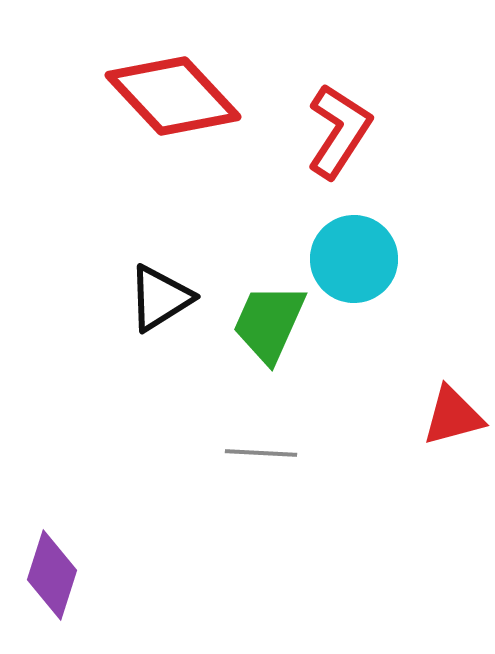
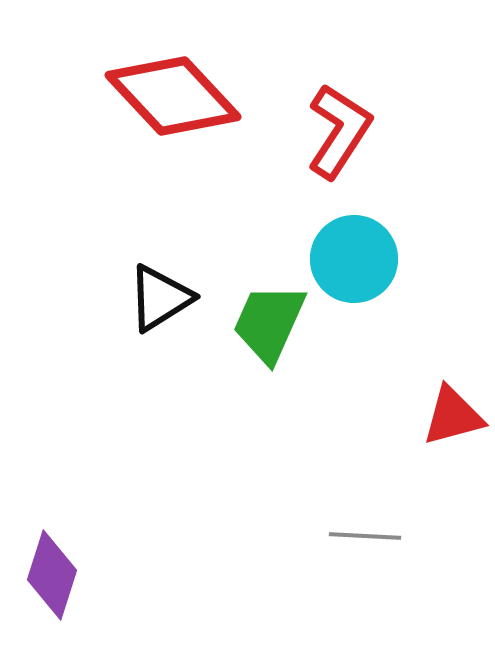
gray line: moved 104 px right, 83 px down
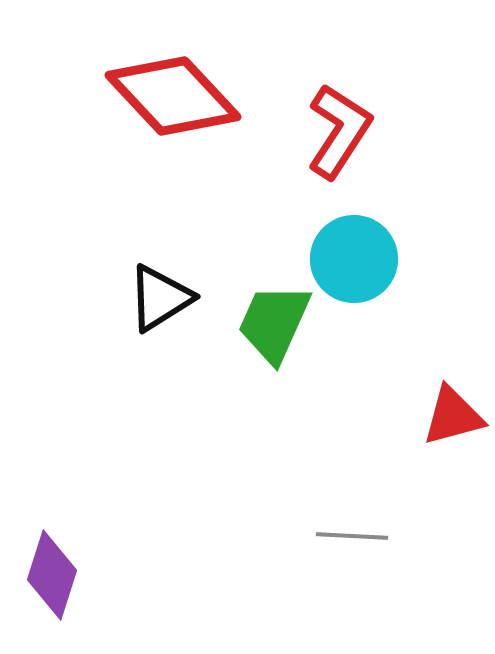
green trapezoid: moved 5 px right
gray line: moved 13 px left
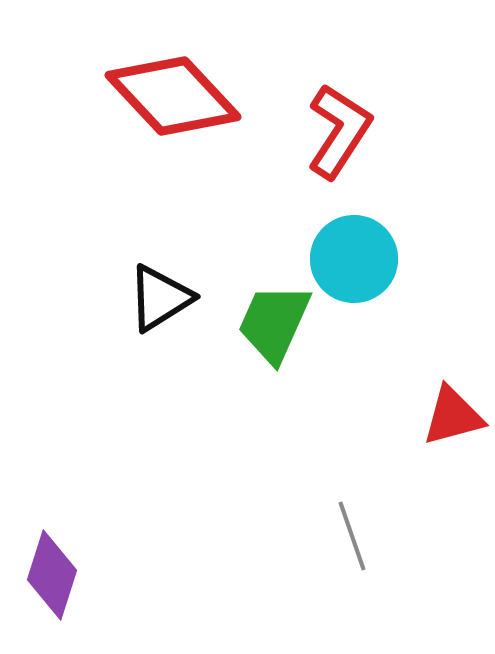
gray line: rotated 68 degrees clockwise
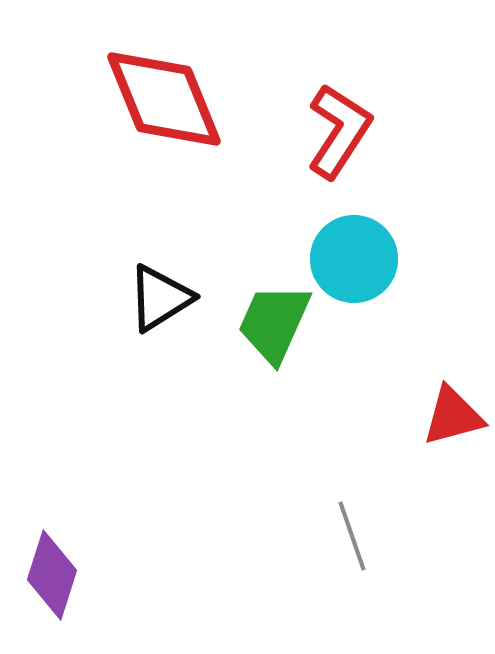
red diamond: moved 9 px left, 3 px down; rotated 21 degrees clockwise
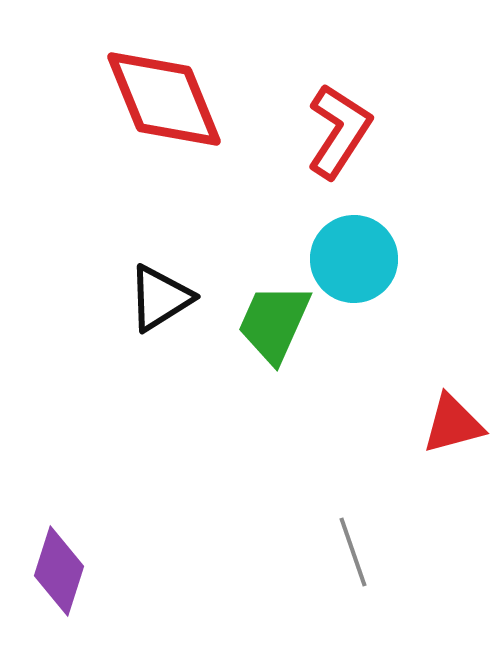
red triangle: moved 8 px down
gray line: moved 1 px right, 16 px down
purple diamond: moved 7 px right, 4 px up
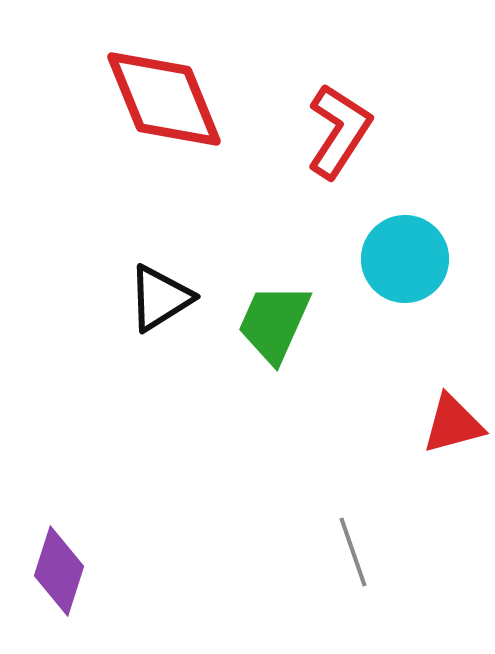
cyan circle: moved 51 px right
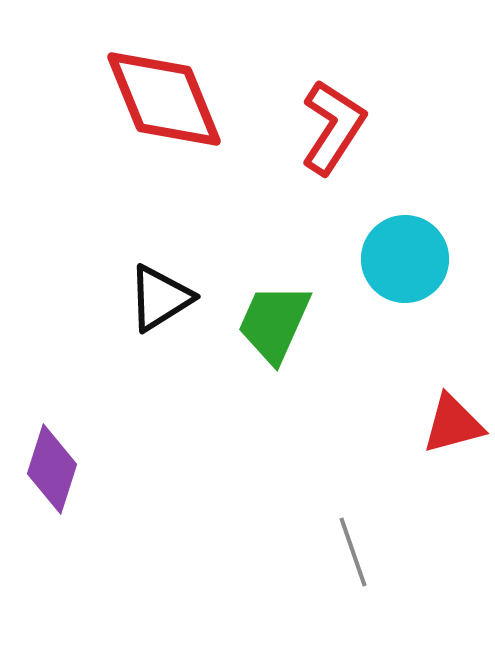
red L-shape: moved 6 px left, 4 px up
purple diamond: moved 7 px left, 102 px up
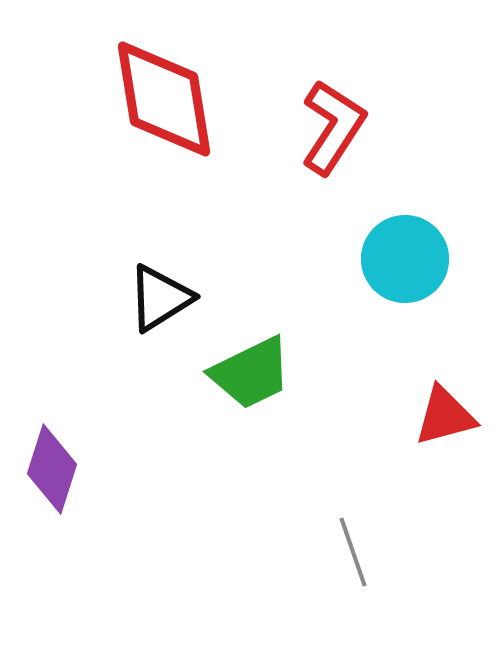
red diamond: rotated 13 degrees clockwise
green trapezoid: moved 23 px left, 50 px down; rotated 140 degrees counterclockwise
red triangle: moved 8 px left, 8 px up
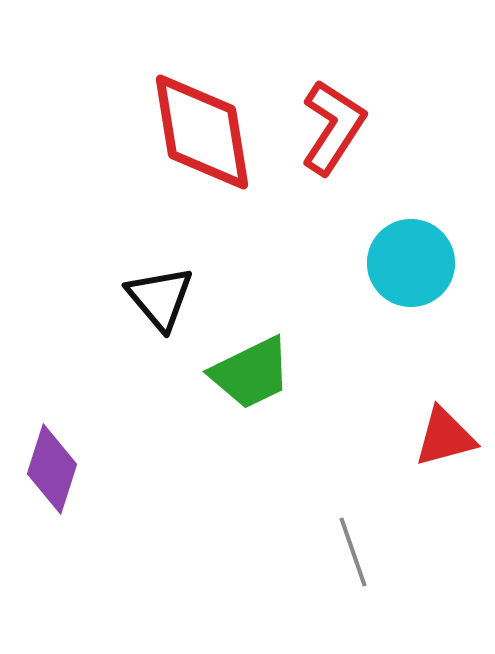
red diamond: moved 38 px right, 33 px down
cyan circle: moved 6 px right, 4 px down
black triangle: rotated 38 degrees counterclockwise
red triangle: moved 21 px down
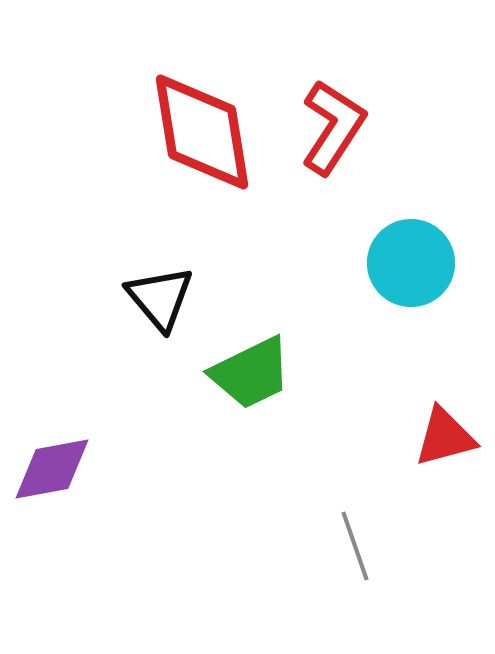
purple diamond: rotated 62 degrees clockwise
gray line: moved 2 px right, 6 px up
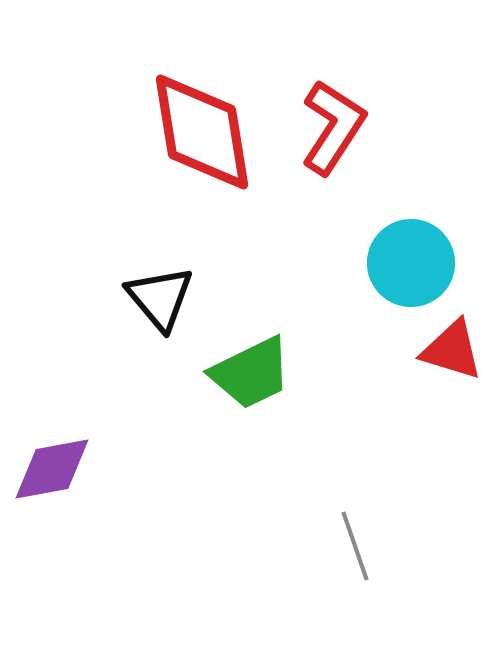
red triangle: moved 7 px right, 87 px up; rotated 32 degrees clockwise
